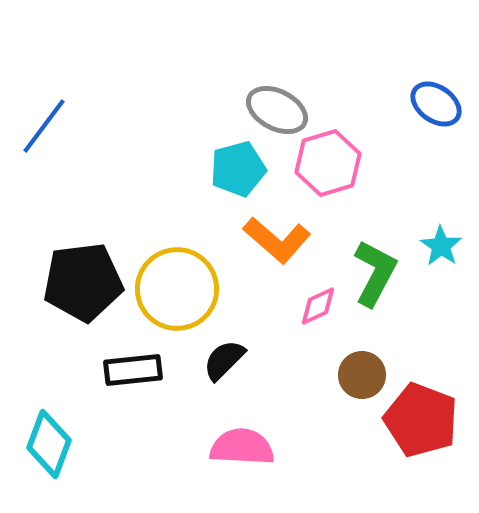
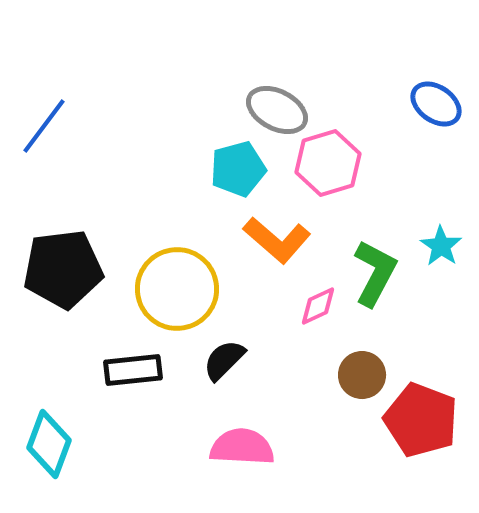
black pentagon: moved 20 px left, 13 px up
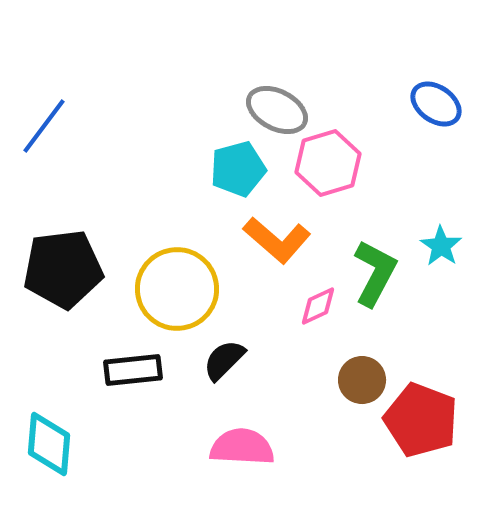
brown circle: moved 5 px down
cyan diamond: rotated 16 degrees counterclockwise
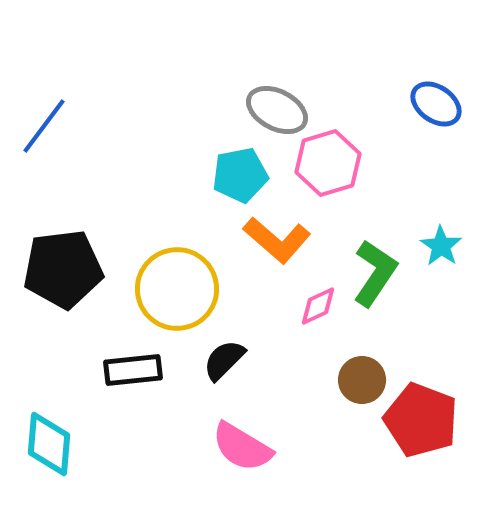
cyan pentagon: moved 2 px right, 6 px down; rotated 4 degrees clockwise
green L-shape: rotated 6 degrees clockwise
pink semicircle: rotated 152 degrees counterclockwise
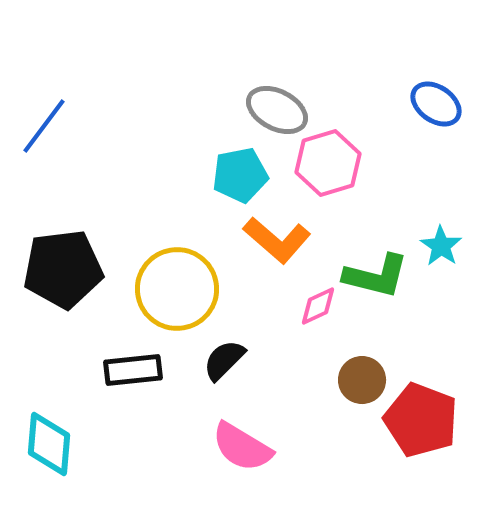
green L-shape: moved 1 px right, 3 px down; rotated 70 degrees clockwise
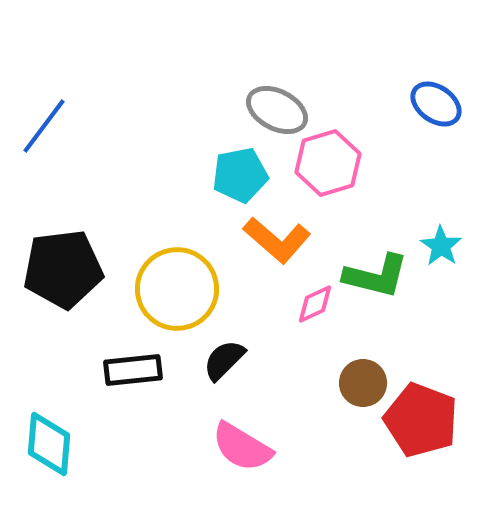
pink diamond: moved 3 px left, 2 px up
brown circle: moved 1 px right, 3 px down
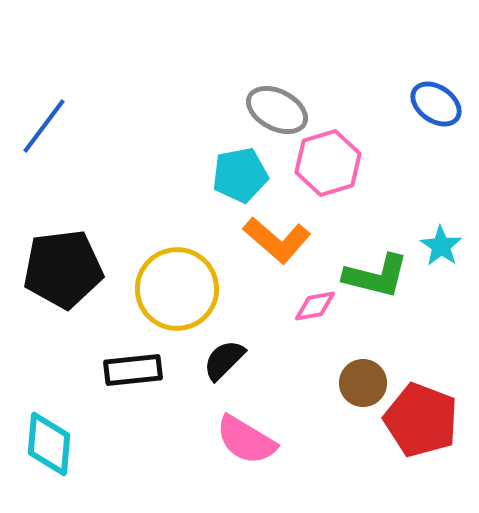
pink diamond: moved 2 px down; rotated 15 degrees clockwise
pink semicircle: moved 4 px right, 7 px up
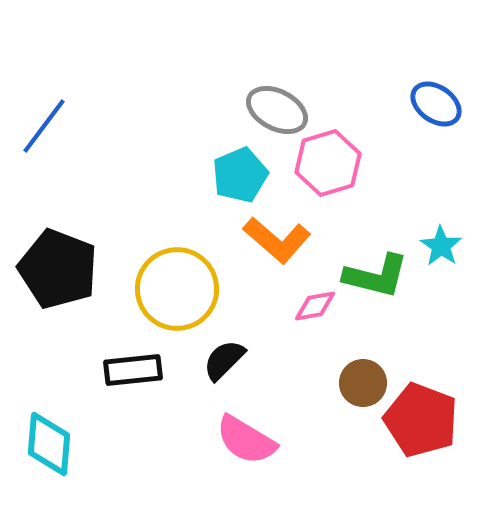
cyan pentagon: rotated 12 degrees counterclockwise
black pentagon: moved 5 px left; rotated 28 degrees clockwise
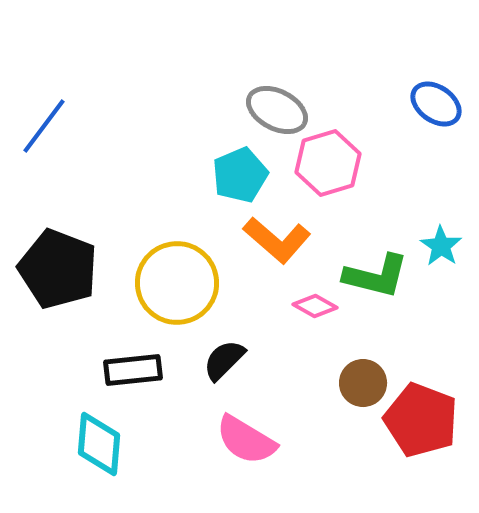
yellow circle: moved 6 px up
pink diamond: rotated 39 degrees clockwise
cyan diamond: moved 50 px right
